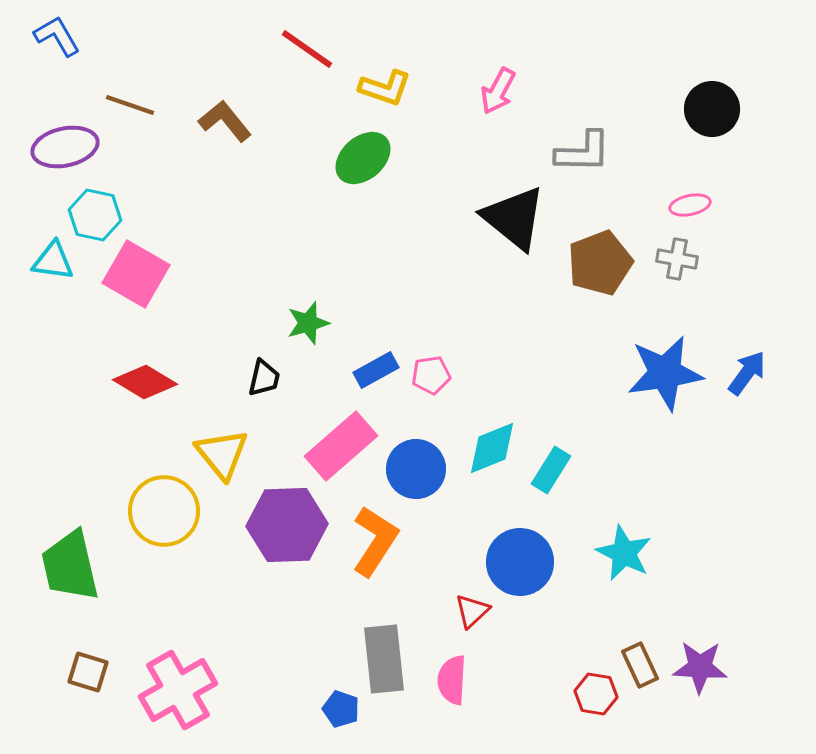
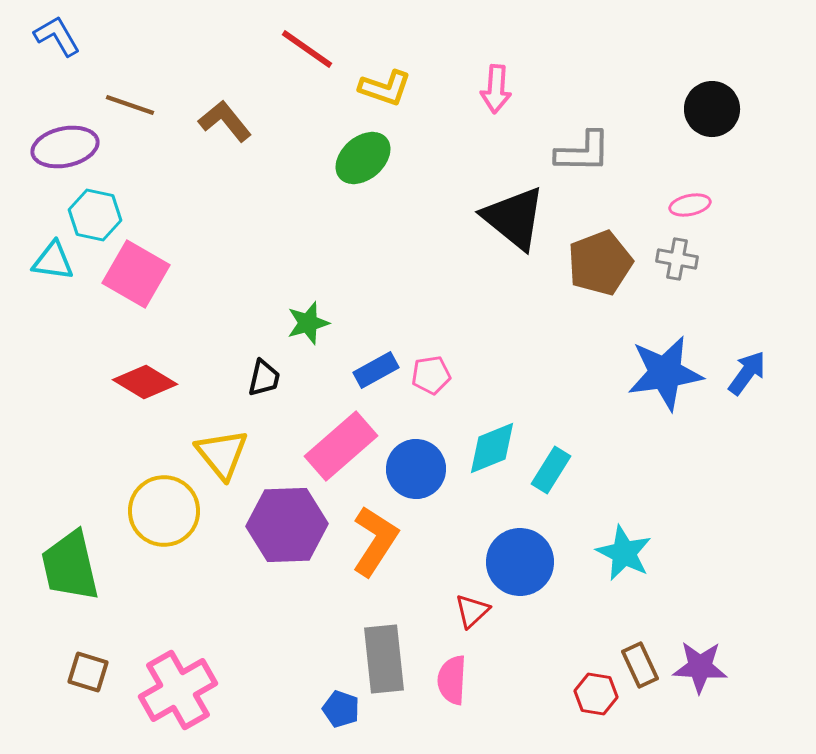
pink arrow at (498, 91): moved 2 px left, 2 px up; rotated 24 degrees counterclockwise
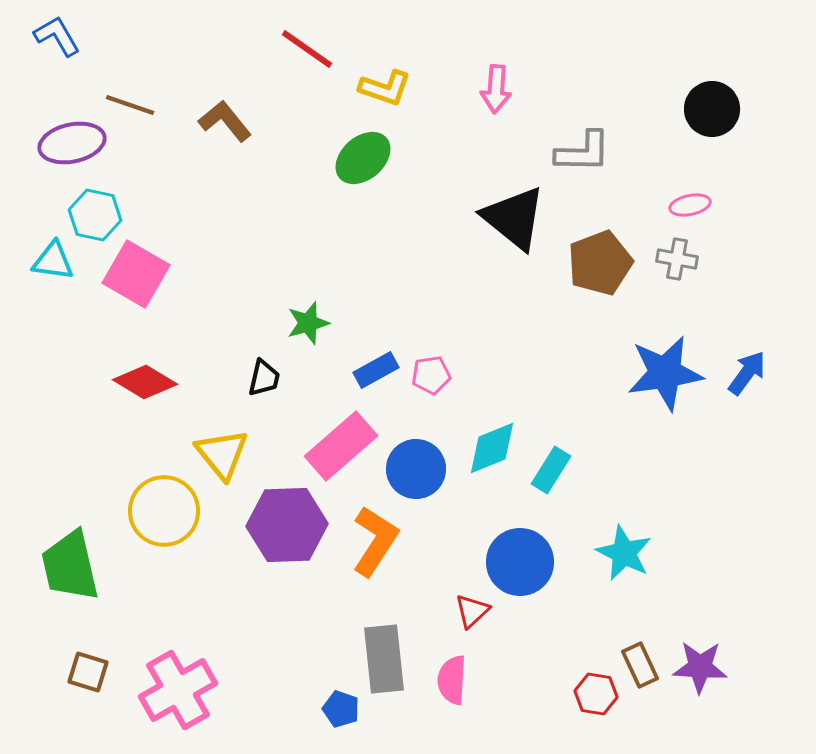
purple ellipse at (65, 147): moved 7 px right, 4 px up
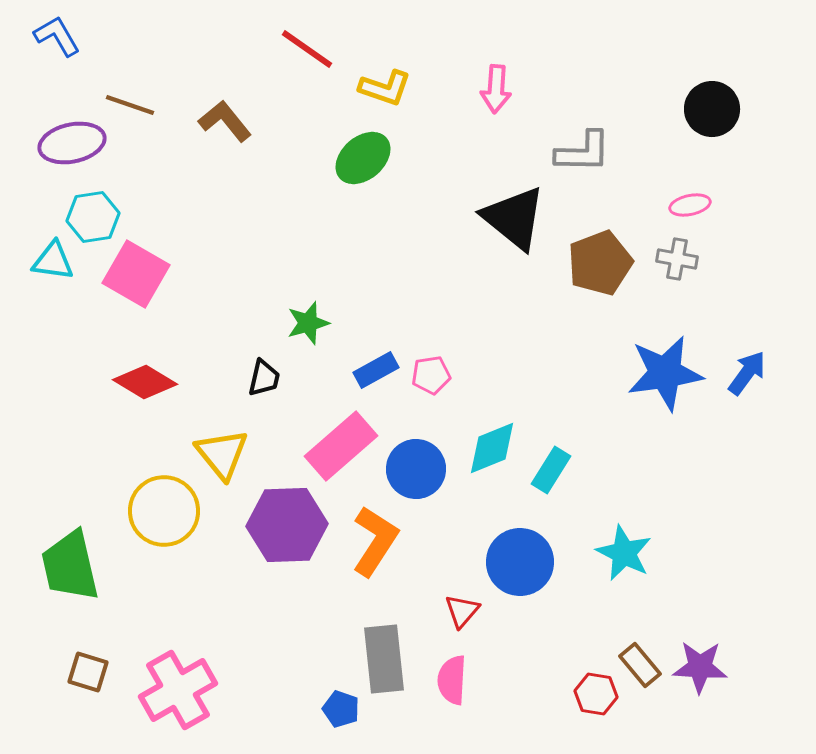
cyan hexagon at (95, 215): moved 2 px left, 2 px down; rotated 21 degrees counterclockwise
red triangle at (472, 611): moved 10 px left; rotated 6 degrees counterclockwise
brown rectangle at (640, 665): rotated 15 degrees counterclockwise
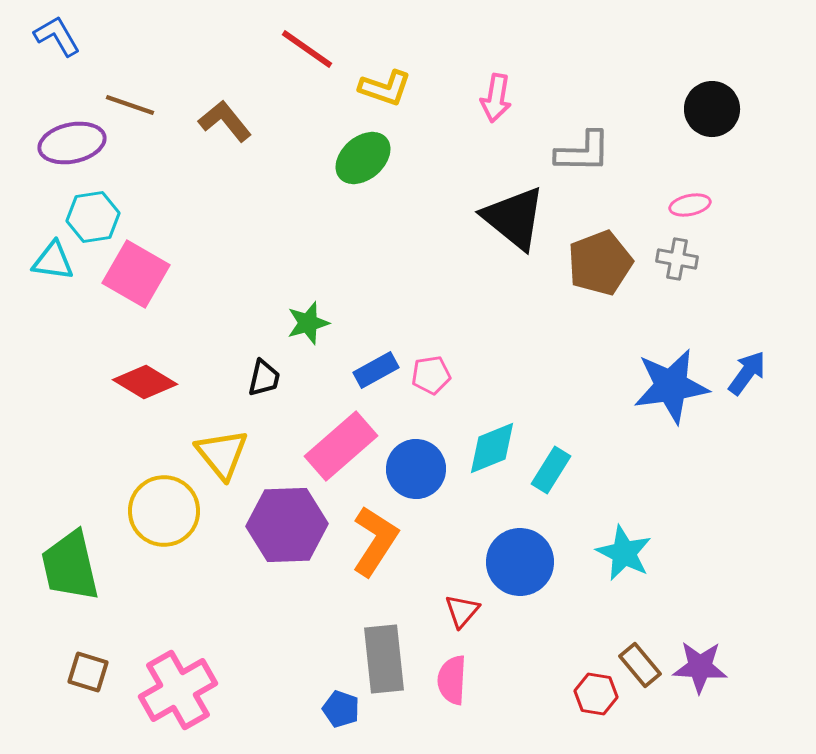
pink arrow at (496, 89): moved 9 px down; rotated 6 degrees clockwise
blue star at (665, 373): moved 6 px right, 13 px down
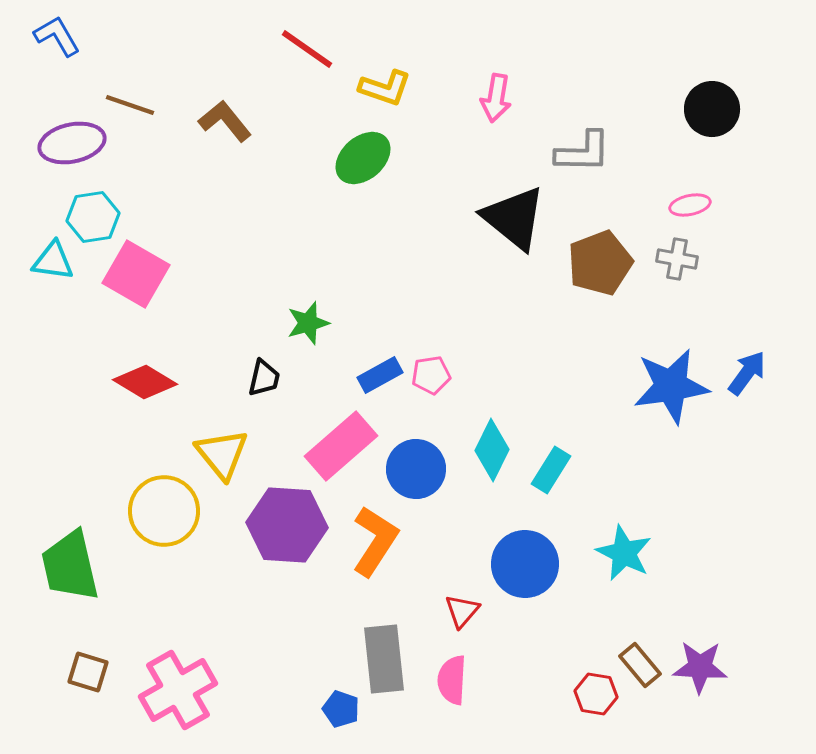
blue rectangle at (376, 370): moved 4 px right, 5 px down
cyan diamond at (492, 448): moved 2 px down; rotated 42 degrees counterclockwise
purple hexagon at (287, 525): rotated 6 degrees clockwise
blue circle at (520, 562): moved 5 px right, 2 px down
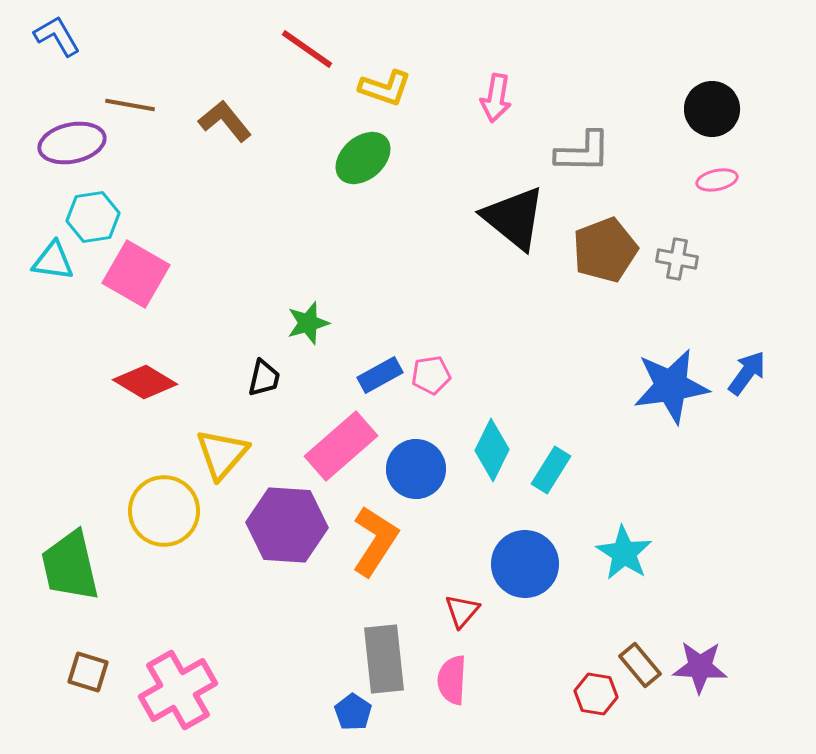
brown line at (130, 105): rotated 9 degrees counterclockwise
pink ellipse at (690, 205): moved 27 px right, 25 px up
brown pentagon at (600, 263): moved 5 px right, 13 px up
yellow triangle at (222, 454): rotated 20 degrees clockwise
cyan star at (624, 553): rotated 6 degrees clockwise
blue pentagon at (341, 709): moved 12 px right, 3 px down; rotated 15 degrees clockwise
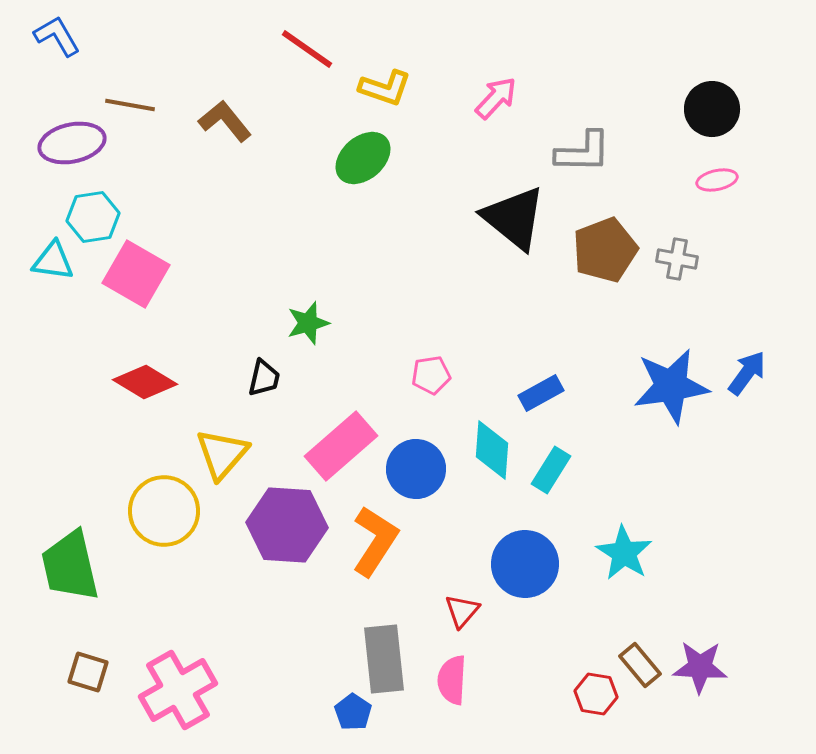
pink arrow at (496, 98): rotated 147 degrees counterclockwise
blue rectangle at (380, 375): moved 161 px right, 18 px down
cyan diamond at (492, 450): rotated 22 degrees counterclockwise
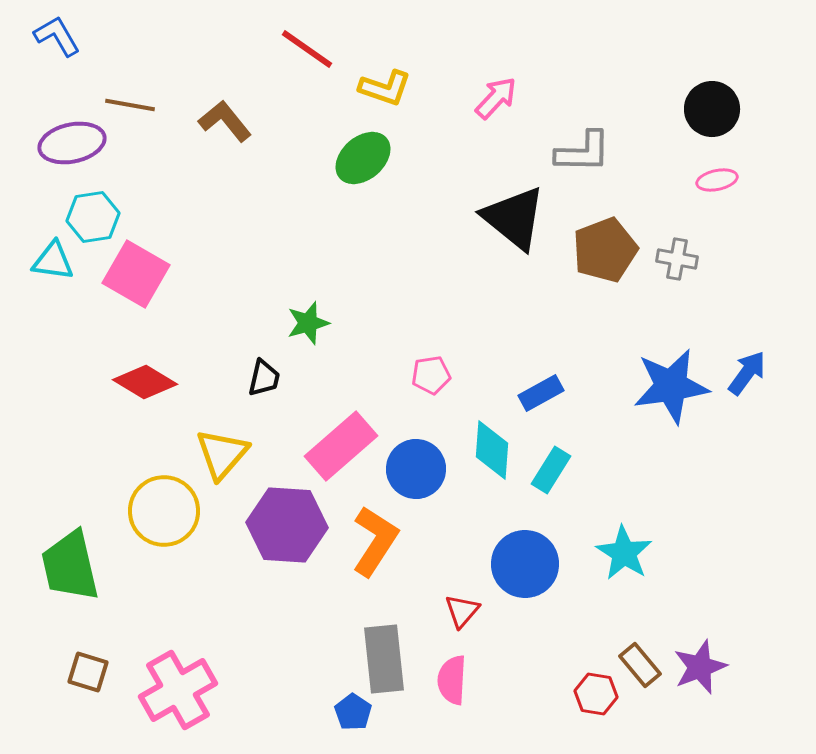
purple star at (700, 667): rotated 24 degrees counterclockwise
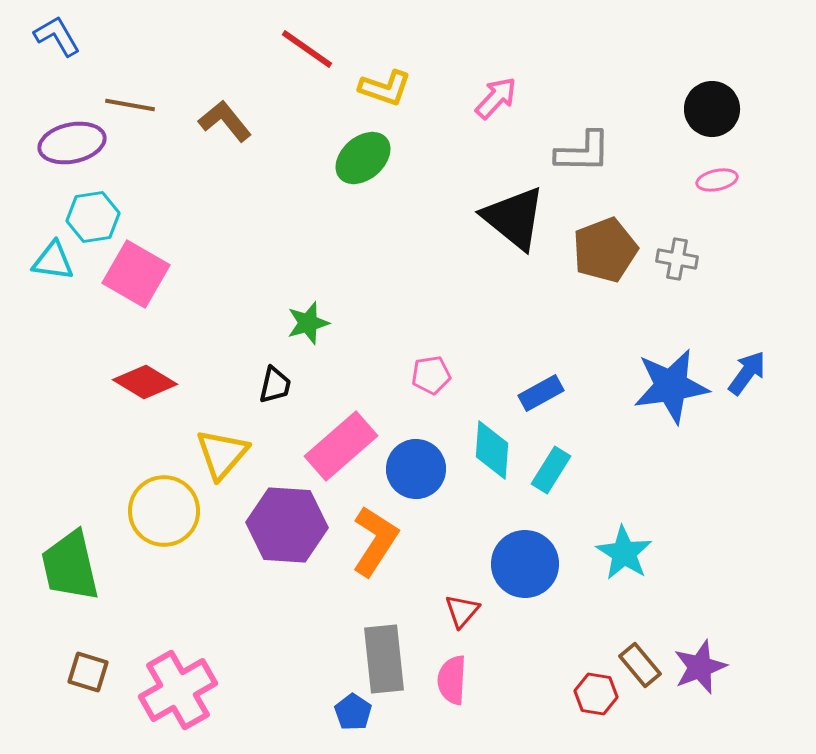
black trapezoid at (264, 378): moved 11 px right, 7 px down
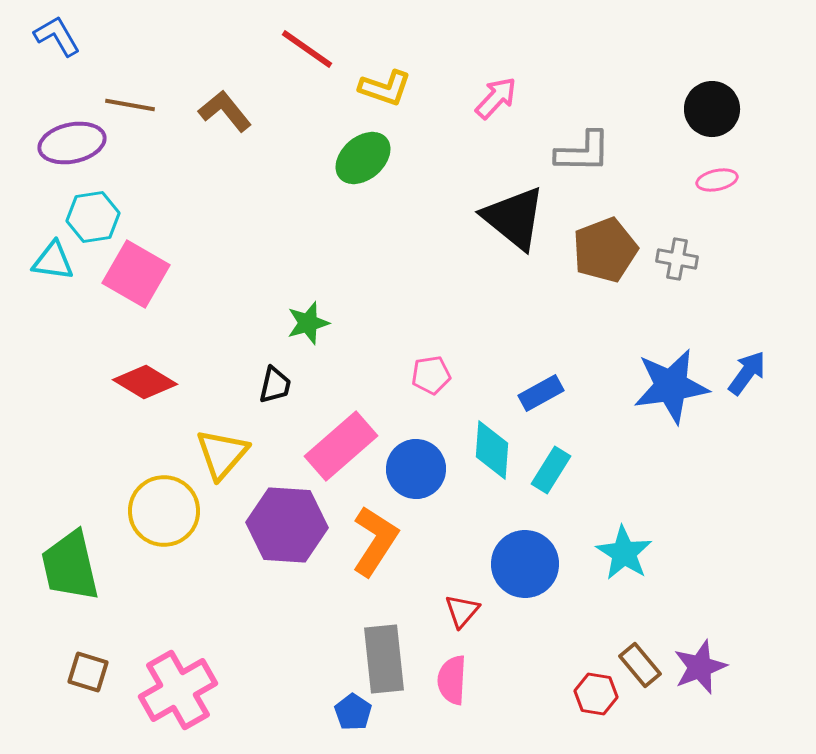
brown L-shape at (225, 121): moved 10 px up
